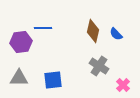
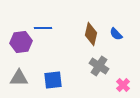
brown diamond: moved 2 px left, 3 px down
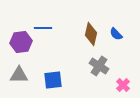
gray triangle: moved 3 px up
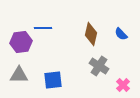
blue semicircle: moved 5 px right
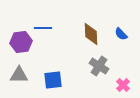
brown diamond: rotated 15 degrees counterclockwise
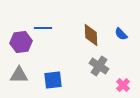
brown diamond: moved 1 px down
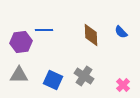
blue line: moved 1 px right, 2 px down
blue semicircle: moved 2 px up
gray cross: moved 15 px left, 10 px down
blue square: rotated 30 degrees clockwise
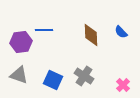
gray triangle: rotated 18 degrees clockwise
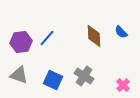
blue line: moved 3 px right, 8 px down; rotated 48 degrees counterclockwise
brown diamond: moved 3 px right, 1 px down
